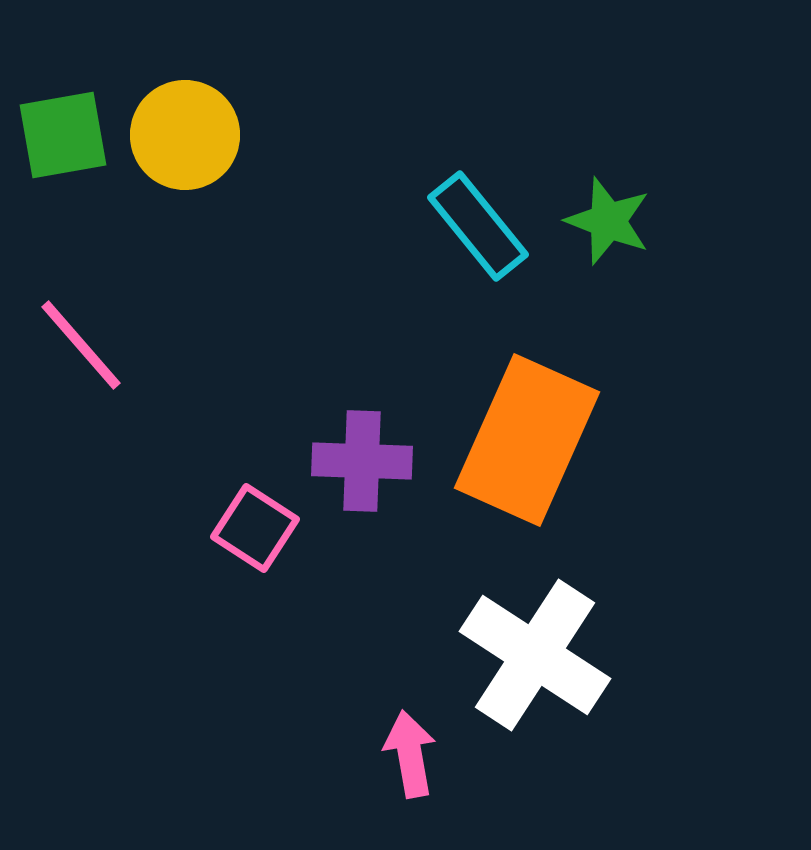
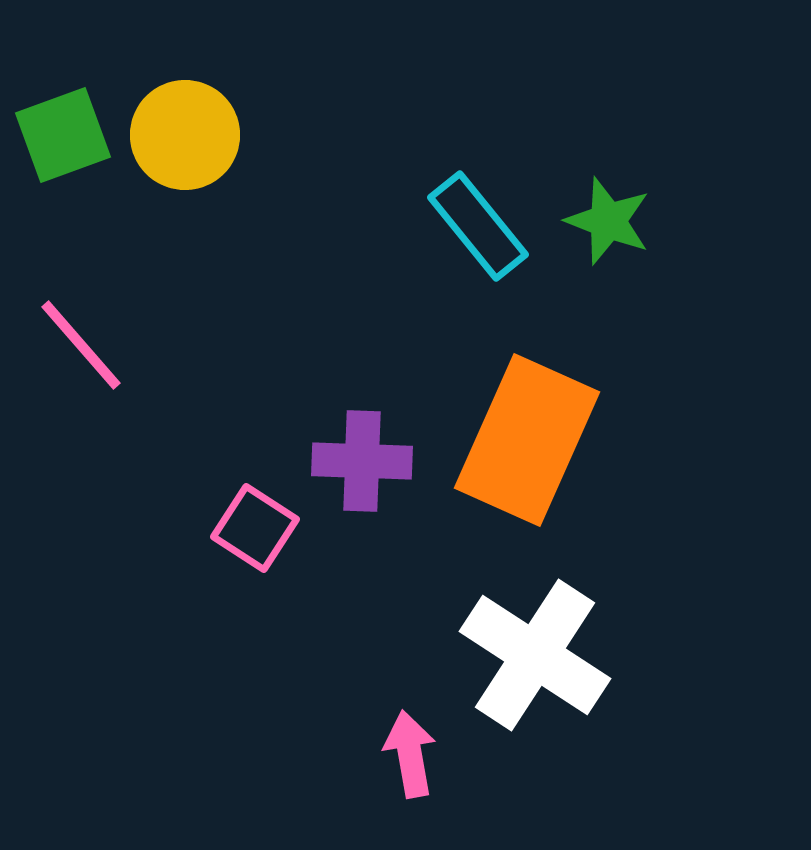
green square: rotated 10 degrees counterclockwise
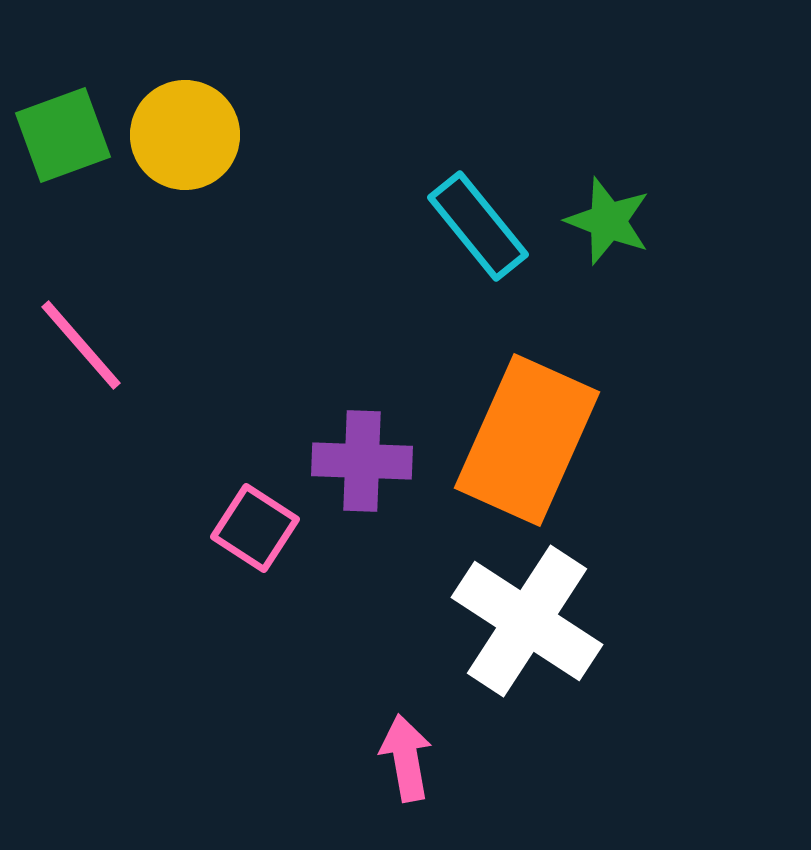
white cross: moved 8 px left, 34 px up
pink arrow: moved 4 px left, 4 px down
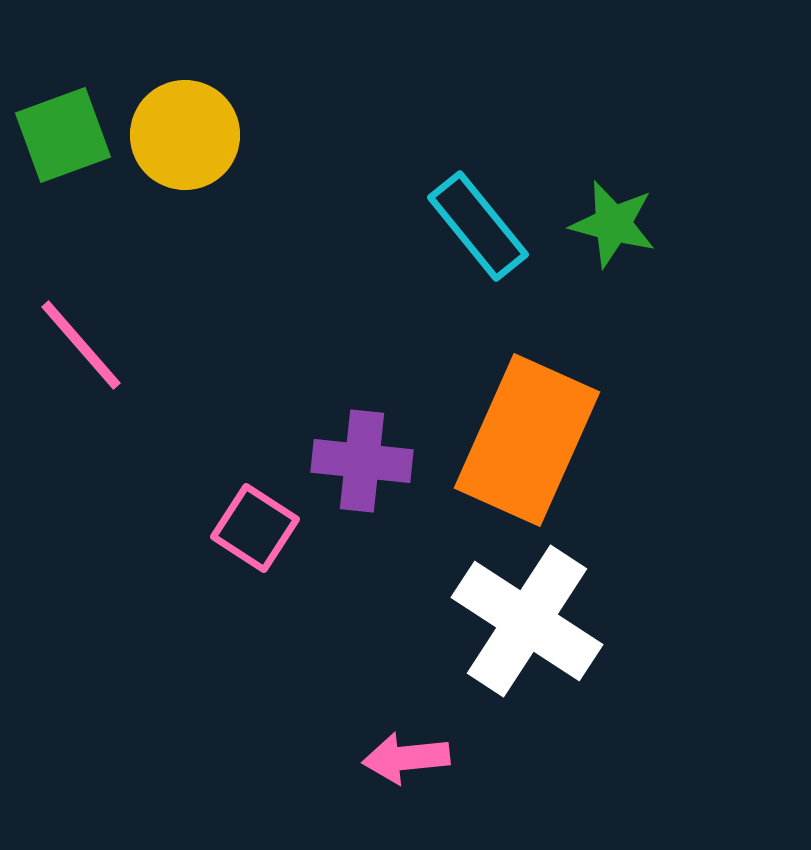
green star: moved 5 px right, 3 px down; rotated 6 degrees counterclockwise
purple cross: rotated 4 degrees clockwise
pink arrow: rotated 86 degrees counterclockwise
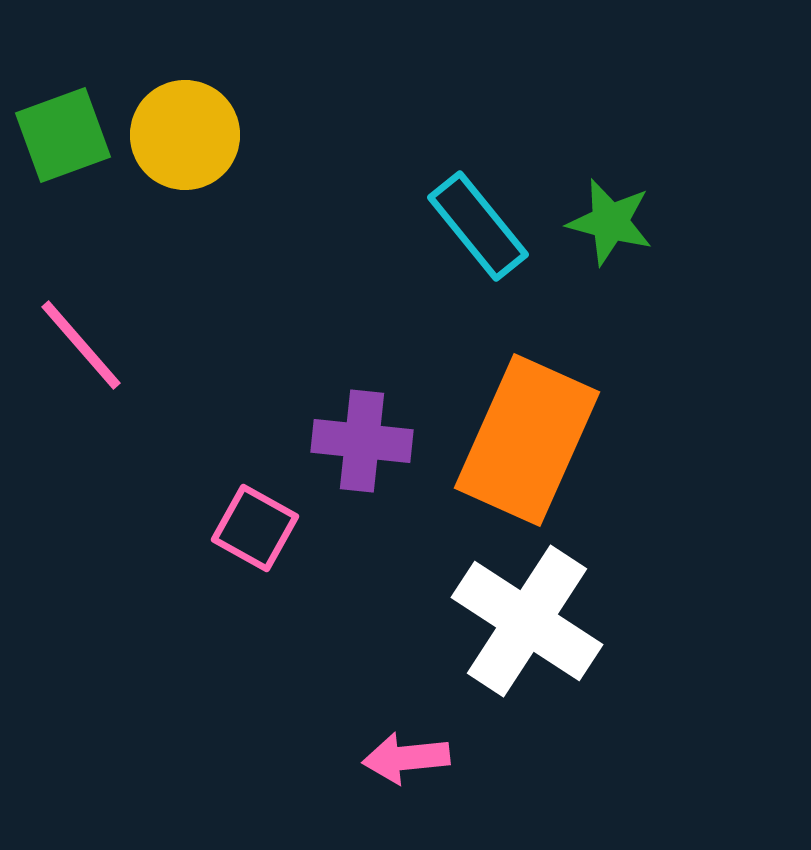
green star: moved 3 px left, 2 px up
purple cross: moved 20 px up
pink square: rotated 4 degrees counterclockwise
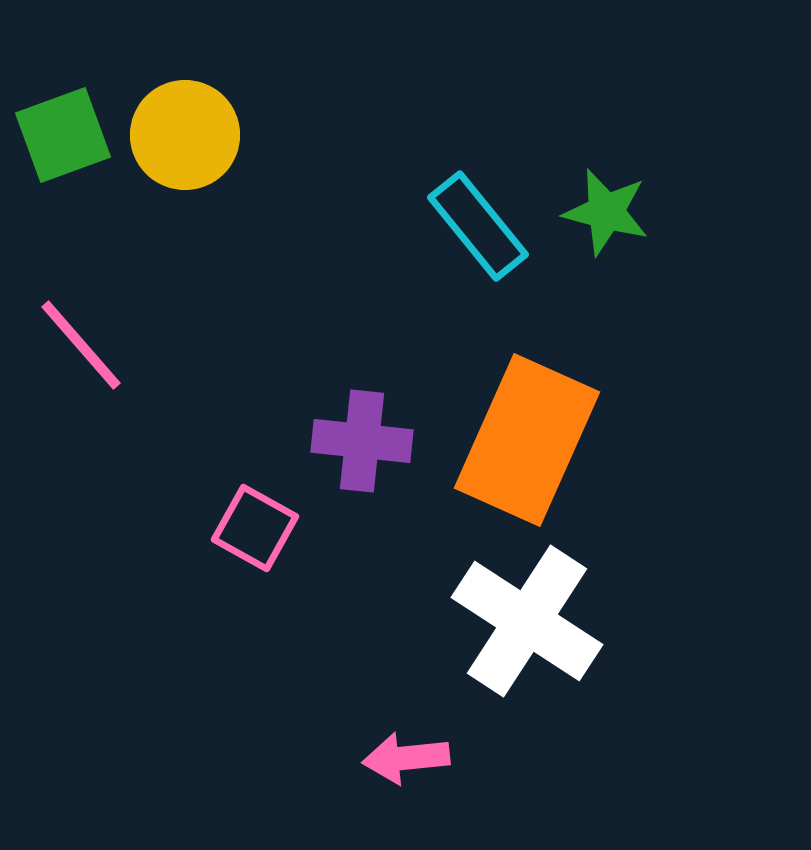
green star: moved 4 px left, 10 px up
